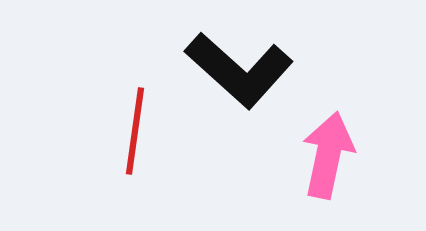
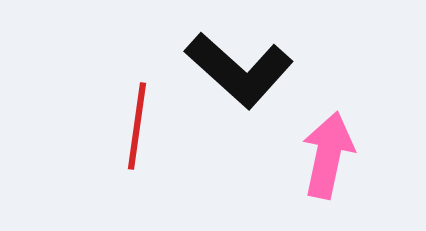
red line: moved 2 px right, 5 px up
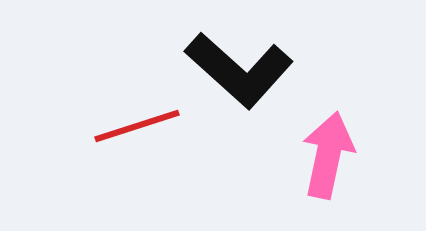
red line: rotated 64 degrees clockwise
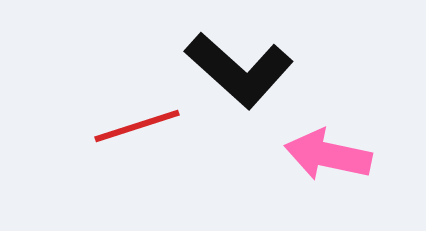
pink arrow: rotated 90 degrees counterclockwise
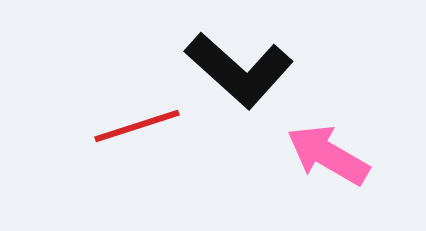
pink arrow: rotated 18 degrees clockwise
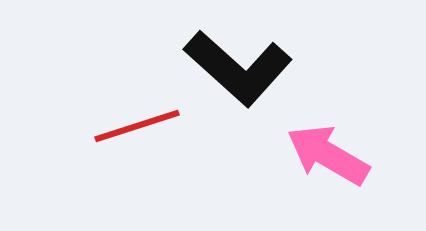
black L-shape: moved 1 px left, 2 px up
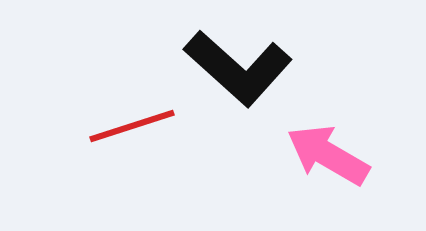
red line: moved 5 px left
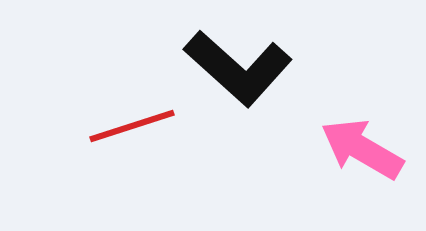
pink arrow: moved 34 px right, 6 px up
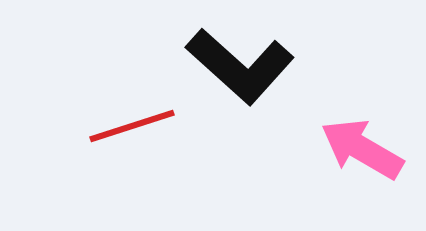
black L-shape: moved 2 px right, 2 px up
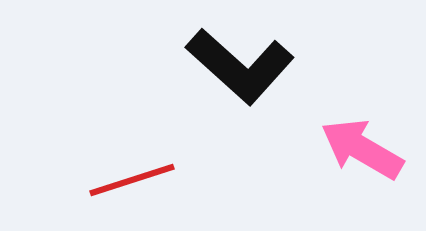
red line: moved 54 px down
